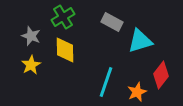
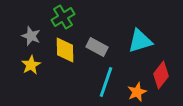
gray rectangle: moved 15 px left, 25 px down
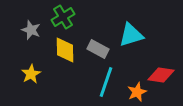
gray star: moved 6 px up
cyan triangle: moved 9 px left, 6 px up
gray rectangle: moved 1 px right, 2 px down
yellow star: moved 9 px down
red diamond: rotated 60 degrees clockwise
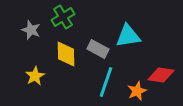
cyan triangle: moved 3 px left, 1 px down; rotated 8 degrees clockwise
yellow diamond: moved 1 px right, 4 px down
yellow star: moved 4 px right, 2 px down
orange star: moved 1 px up
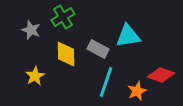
red diamond: rotated 12 degrees clockwise
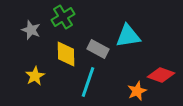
cyan line: moved 18 px left
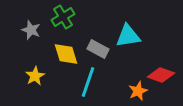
yellow diamond: rotated 16 degrees counterclockwise
orange star: moved 1 px right
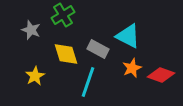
green cross: moved 2 px up
cyan triangle: rotated 36 degrees clockwise
orange star: moved 6 px left, 23 px up
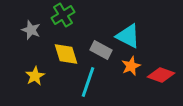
gray rectangle: moved 3 px right, 1 px down
orange star: moved 1 px left, 2 px up
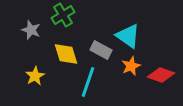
cyan triangle: rotated 8 degrees clockwise
